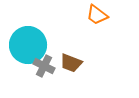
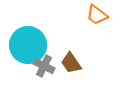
brown trapezoid: rotated 35 degrees clockwise
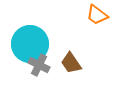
cyan circle: moved 2 px right, 1 px up
gray cross: moved 5 px left, 1 px up
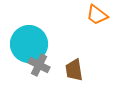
cyan circle: moved 1 px left
brown trapezoid: moved 3 px right, 7 px down; rotated 25 degrees clockwise
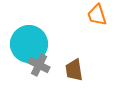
orange trapezoid: rotated 35 degrees clockwise
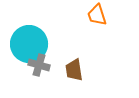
gray cross: rotated 10 degrees counterclockwise
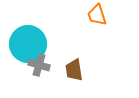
cyan circle: moved 1 px left
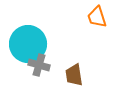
orange trapezoid: moved 2 px down
brown trapezoid: moved 5 px down
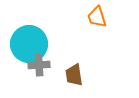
cyan circle: moved 1 px right
gray cross: rotated 20 degrees counterclockwise
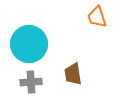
gray cross: moved 8 px left, 17 px down
brown trapezoid: moved 1 px left, 1 px up
